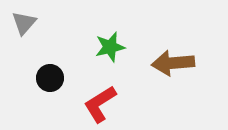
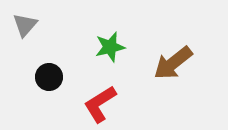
gray triangle: moved 1 px right, 2 px down
brown arrow: rotated 33 degrees counterclockwise
black circle: moved 1 px left, 1 px up
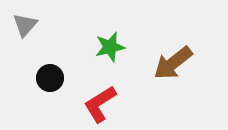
black circle: moved 1 px right, 1 px down
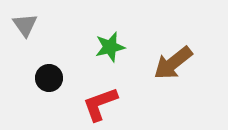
gray triangle: rotated 16 degrees counterclockwise
black circle: moved 1 px left
red L-shape: rotated 12 degrees clockwise
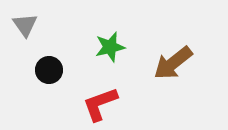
black circle: moved 8 px up
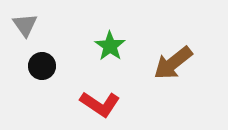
green star: moved 1 px up; rotated 24 degrees counterclockwise
black circle: moved 7 px left, 4 px up
red L-shape: rotated 126 degrees counterclockwise
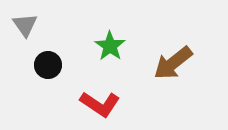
black circle: moved 6 px right, 1 px up
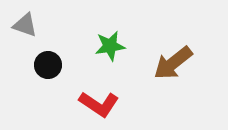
gray triangle: rotated 36 degrees counterclockwise
green star: rotated 28 degrees clockwise
red L-shape: moved 1 px left
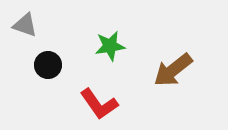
brown arrow: moved 7 px down
red L-shape: rotated 21 degrees clockwise
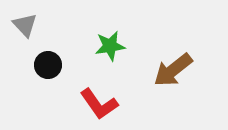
gray triangle: rotated 28 degrees clockwise
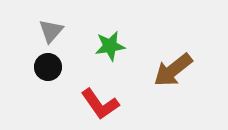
gray triangle: moved 26 px right, 6 px down; rotated 24 degrees clockwise
black circle: moved 2 px down
red L-shape: moved 1 px right
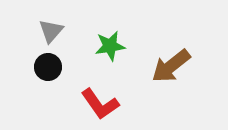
brown arrow: moved 2 px left, 4 px up
